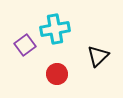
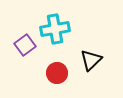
black triangle: moved 7 px left, 4 px down
red circle: moved 1 px up
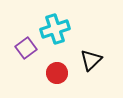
cyan cross: rotated 8 degrees counterclockwise
purple square: moved 1 px right, 3 px down
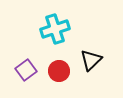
purple square: moved 22 px down
red circle: moved 2 px right, 2 px up
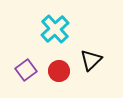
cyan cross: rotated 24 degrees counterclockwise
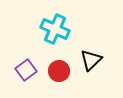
cyan cross: rotated 24 degrees counterclockwise
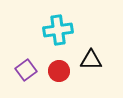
cyan cross: moved 3 px right, 1 px down; rotated 32 degrees counterclockwise
black triangle: rotated 45 degrees clockwise
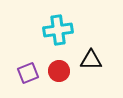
purple square: moved 2 px right, 3 px down; rotated 15 degrees clockwise
